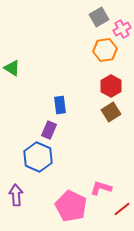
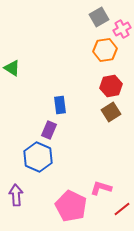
red hexagon: rotated 20 degrees clockwise
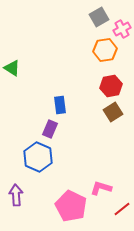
brown square: moved 2 px right
purple rectangle: moved 1 px right, 1 px up
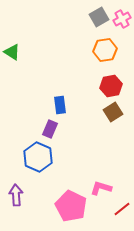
pink cross: moved 10 px up
green triangle: moved 16 px up
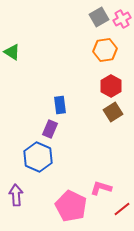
red hexagon: rotated 20 degrees counterclockwise
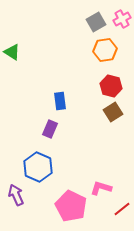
gray square: moved 3 px left, 5 px down
red hexagon: rotated 15 degrees counterclockwise
blue rectangle: moved 4 px up
blue hexagon: moved 10 px down
purple arrow: rotated 20 degrees counterclockwise
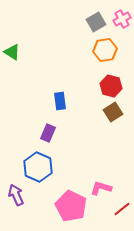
purple rectangle: moved 2 px left, 4 px down
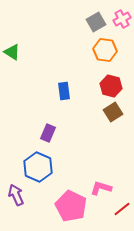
orange hexagon: rotated 15 degrees clockwise
blue rectangle: moved 4 px right, 10 px up
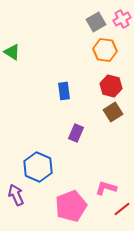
purple rectangle: moved 28 px right
pink L-shape: moved 5 px right
pink pentagon: rotated 24 degrees clockwise
